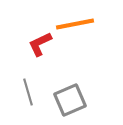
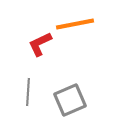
gray line: rotated 20 degrees clockwise
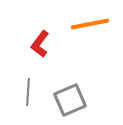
orange line: moved 15 px right
red L-shape: rotated 28 degrees counterclockwise
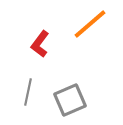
orange line: rotated 30 degrees counterclockwise
gray line: rotated 8 degrees clockwise
